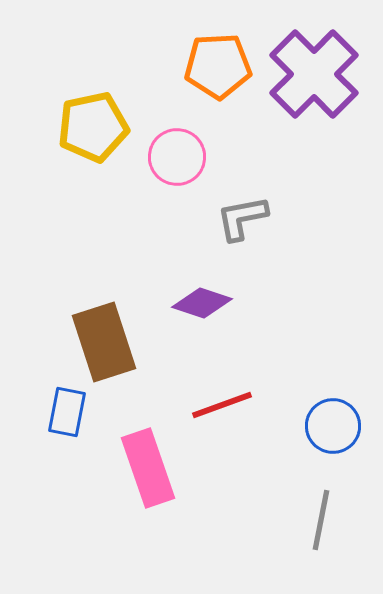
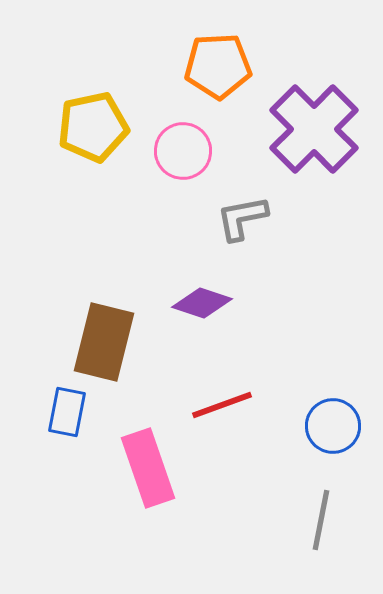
purple cross: moved 55 px down
pink circle: moved 6 px right, 6 px up
brown rectangle: rotated 32 degrees clockwise
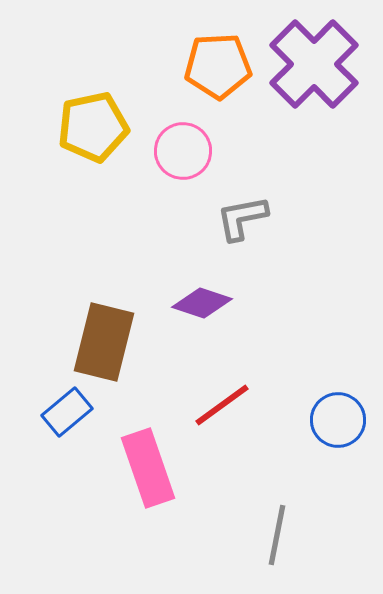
purple cross: moved 65 px up
red line: rotated 16 degrees counterclockwise
blue rectangle: rotated 39 degrees clockwise
blue circle: moved 5 px right, 6 px up
gray line: moved 44 px left, 15 px down
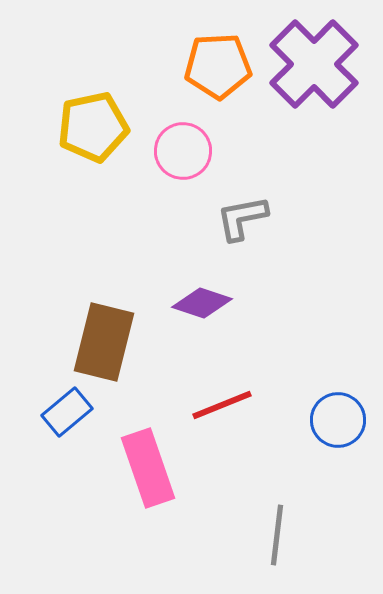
red line: rotated 14 degrees clockwise
gray line: rotated 4 degrees counterclockwise
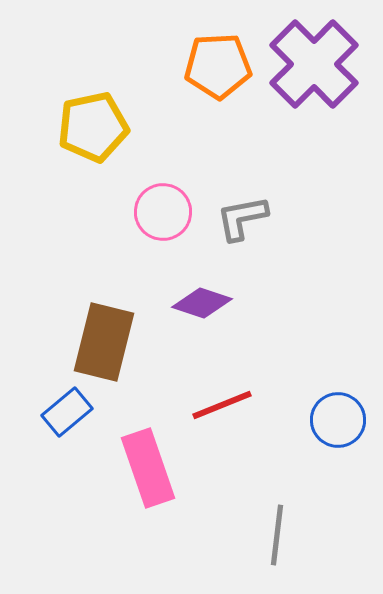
pink circle: moved 20 px left, 61 px down
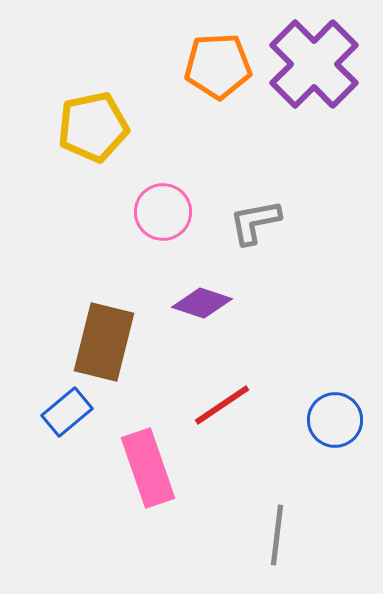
gray L-shape: moved 13 px right, 4 px down
red line: rotated 12 degrees counterclockwise
blue circle: moved 3 px left
